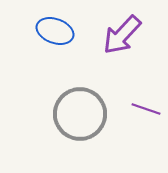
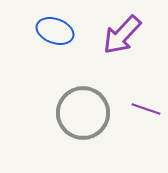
gray circle: moved 3 px right, 1 px up
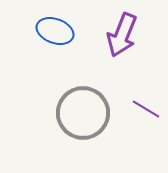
purple arrow: rotated 21 degrees counterclockwise
purple line: rotated 12 degrees clockwise
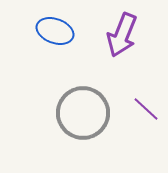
purple line: rotated 12 degrees clockwise
